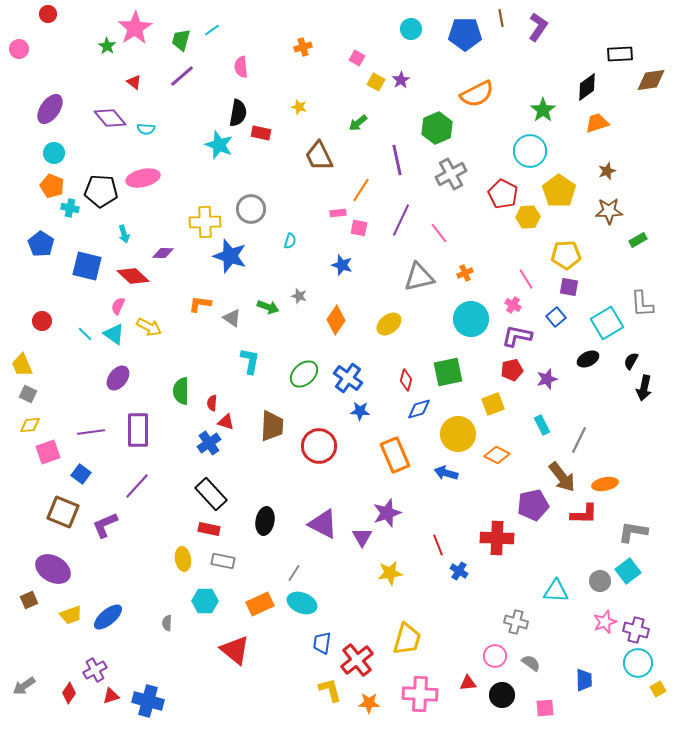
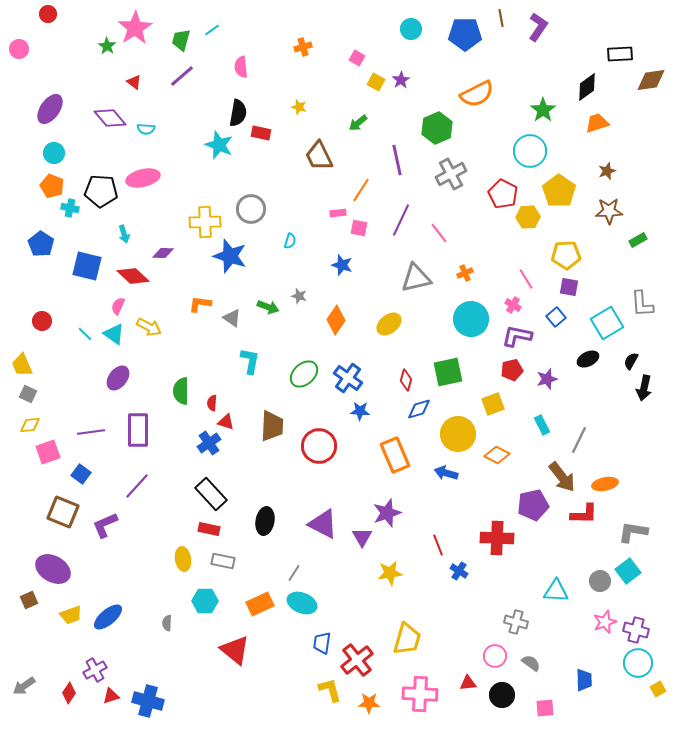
gray triangle at (419, 277): moved 3 px left, 1 px down
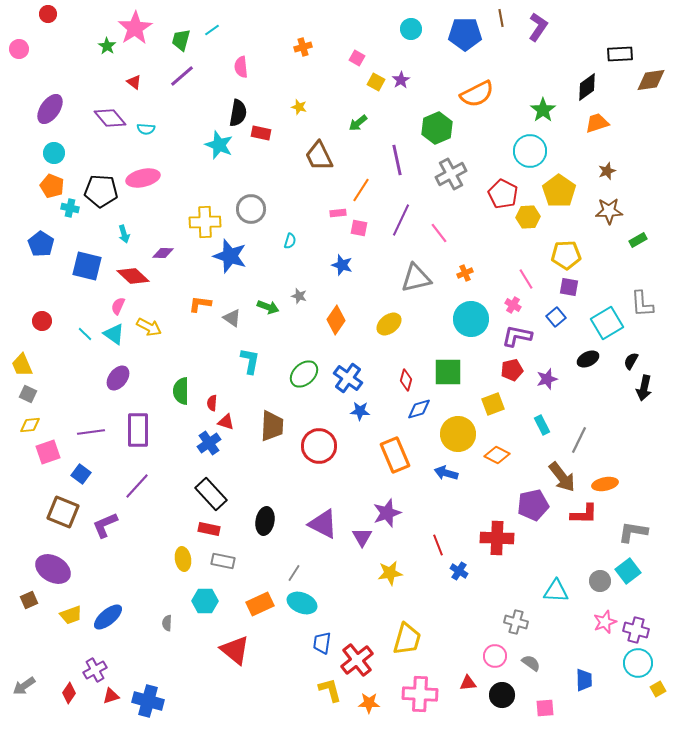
green square at (448, 372): rotated 12 degrees clockwise
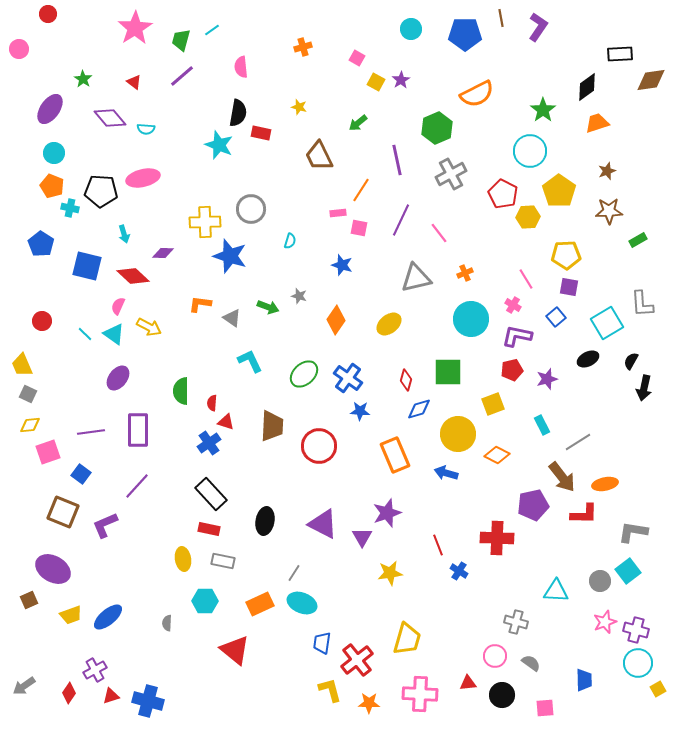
green star at (107, 46): moved 24 px left, 33 px down
cyan L-shape at (250, 361): rotated 36 degrees counterclockwise
gray line at (579, 440): moved 1 px left, 2 px down; rotated 32 degrees clockwise
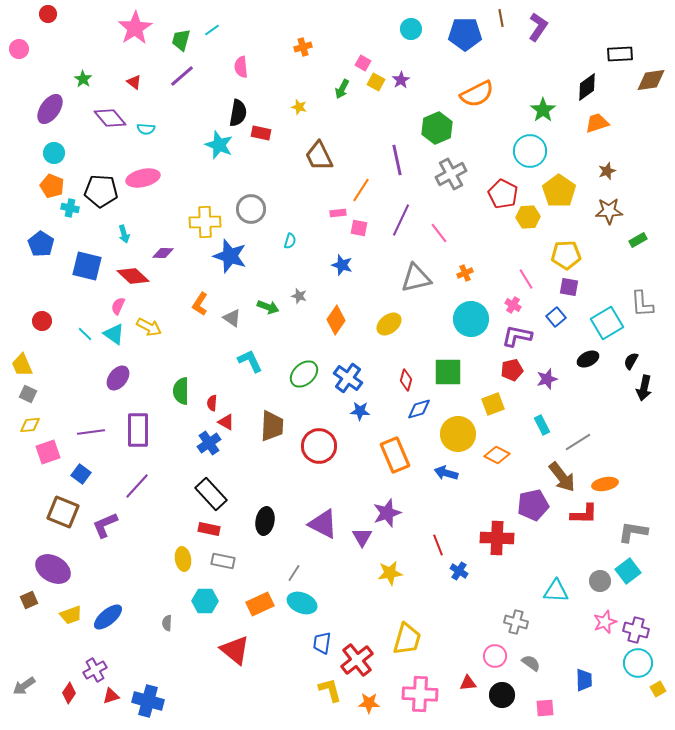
pink square at (357, 58): moved 6 px right, 5 px down
green arrow at (358, 123): moved 16 px left, 34 px up; rotated 24 degrees counterclockwise
orange L-shape at (200, 304): rotated 65 degrees counterclockwise
red triangle at (226, 422): rotated 12 degrees clockwise
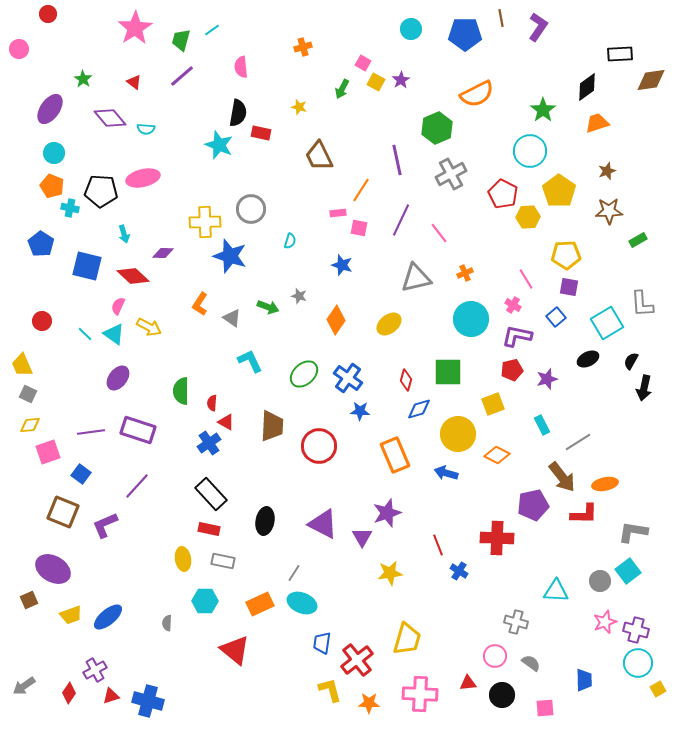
purple rectangle at (138, 430): rotated 72 degrees counterclockwise
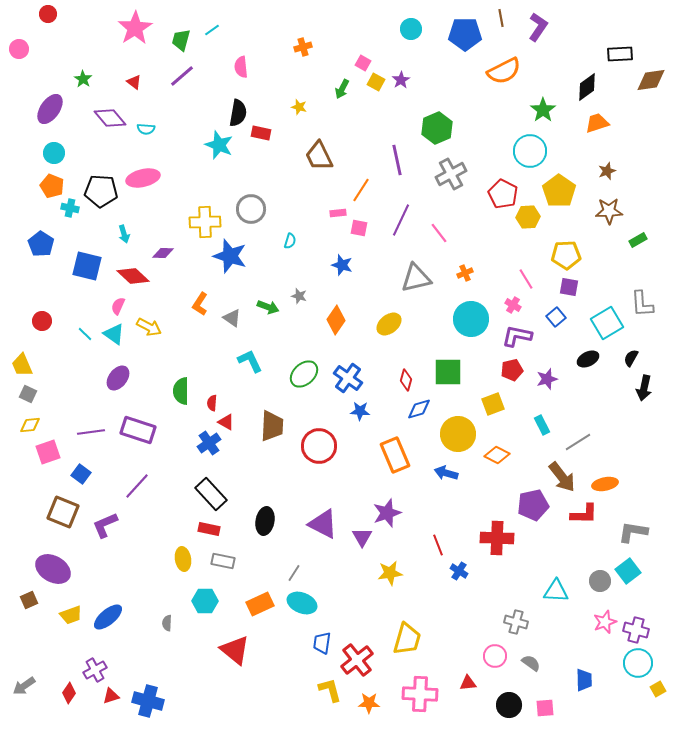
orange semicircle at (477, 94): moved 27 px right, 23 px up
black semicircle at (631, 361): moved 3 px up
black circle at (502, 695): moved 7 px right, 10 px down
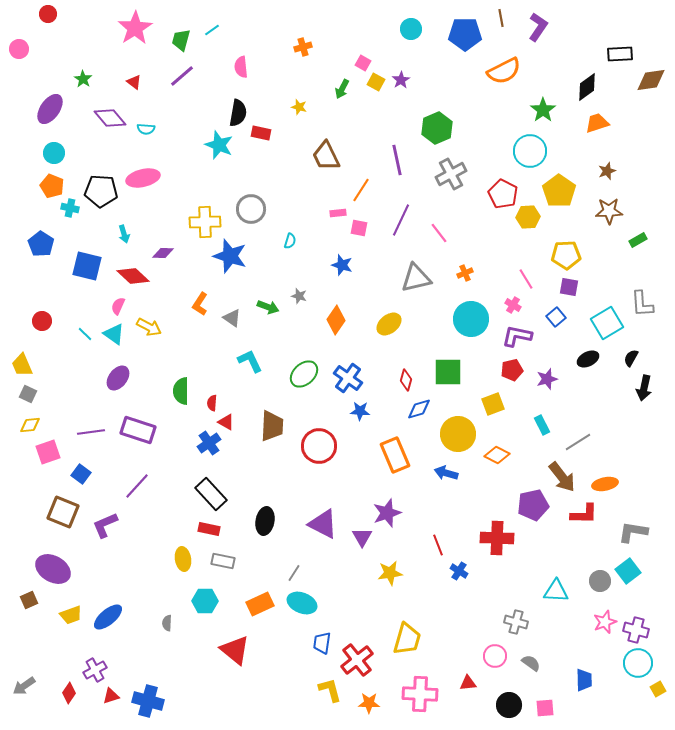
brown trapezoid at (319, 156): moved 7 px right
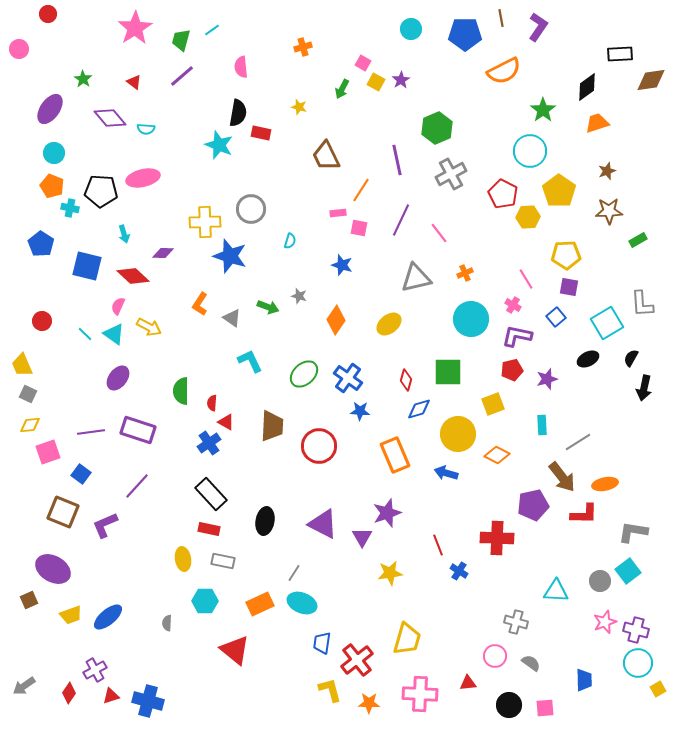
cyan rectangle at (542, 425): rotated 24 degrees clockwise
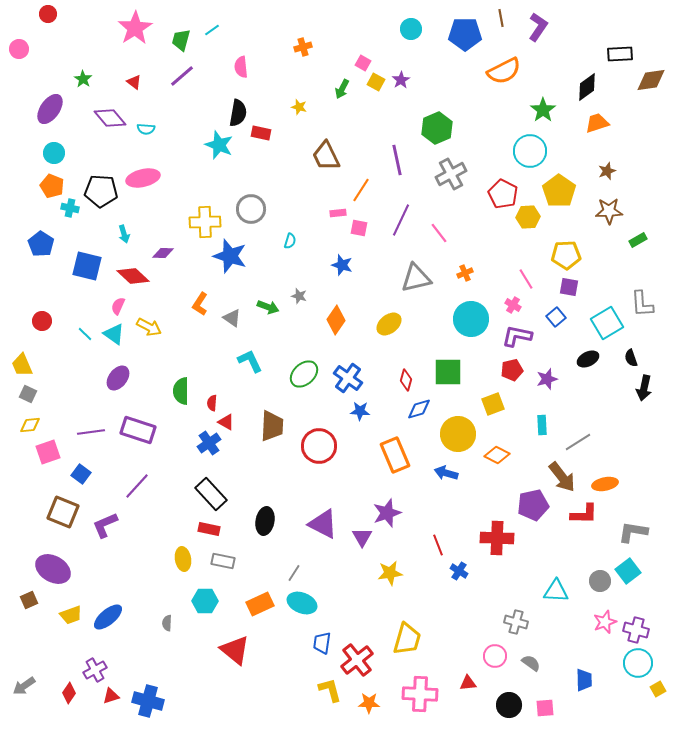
black semicircle at (631, 358): rotated 48 degrees counterclockwise
